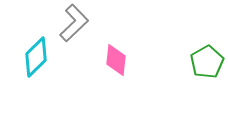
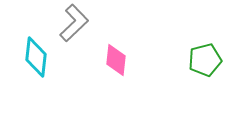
cyan diamond: rotated 39 degrees counterclockwise
green pentagon: moved 2 px left, 2 px up; rotated 16 degrees clockwise
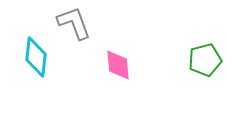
gray L-shape: rotated 66 degrees counterclockwise
pink diamond: moved 2 px right, 5 px down; rotated 12 degrees counterclockwise
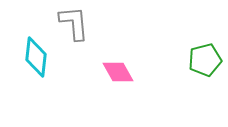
gray L-shape: rotated 15 degrees clockwise
pink diamond: moved 7 px down; rotated 24 degrees counterclockwise
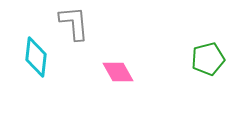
green pentagon: moved 3 px right, 1 px up
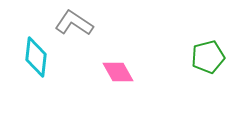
gray L-shape: rotated 51 degrees counterclockwise
green pentagon: moved 2 px up
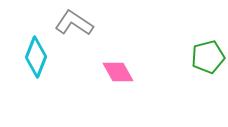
cyan diamond: rotated 15 degrees clockwise
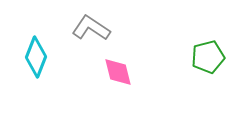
gray L-shape: moved 17 px right, 5 px down
pink diamond: rotated 16 degrees clockwise
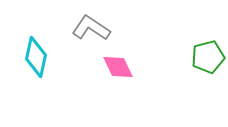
cyan diamond: rotated 9 degrees counterclockwise
pink diamond: moved 5 px up; rotated 12 degrees counterclockwise
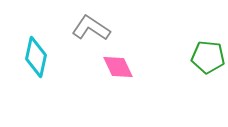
green pentagon: rotated 20 degrees clockwise
